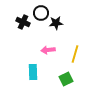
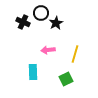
black star: rotated 24 degrees counterclockwise
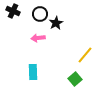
black circle: moved 1 px left, 1 px down
black cross: moved 10 px left, 11 px up
pink arrow: moved 10 px left, 12 px up
yellow line: moved 10 px right, 1 px down; rotated 24 degrees clockwise
green square: moved 9 px right; rotated 16 degrees counterclockwise
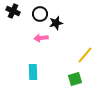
black star: rotated 16 degrees clockwise
pink arrow: moved 3 px right
green square: rotated 24 degrees clockwise
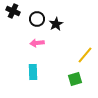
black circle: moved 3 px left, 5 px down
black star: moved 1 px down; rotated 16 degrees counterclockwise
pink arrow: moved 4 px left, 5 px down
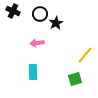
black circle: moved 3 px right, 5 px up
black star: moved 1 px up
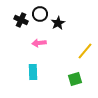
black cross: moved 8 px right, 9 px down
black star: moved 2 px right
pink arrow: moved 2 px right
yellow line: moved 4 px up
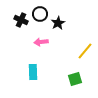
pink arrow: moved 2 px right, 1 px up
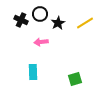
yellow line: moved 28 px up; rotated 18 degrees clockwise
